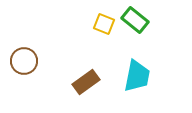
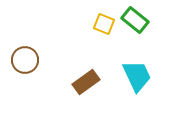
brown circle: moved 1 px right, 1 px up
cyan trapezoid: rotated 36 degrees counterclockwise
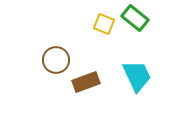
green rectangle: moved 2 px up
brown circle: moved 31 px right
brown rectangle: rotated 16 degrees clockwise
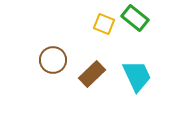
brown circle: moved 3 px left
brown rectangle: moved 6 px right, 8 px up; rotated 24 degrees counterclockwise
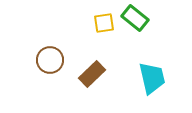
yellow square: moved 1 px up; rotated 30 degrees counterclockwise
brown circle: moved 3 px left
cyan trapezoid: moved 15 px right, 2 px down; rotated 12 degrees clockwise
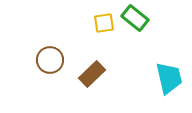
cyan trapezoid: moved 17 px right
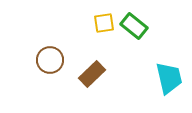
green rectangle: moved 1 px left, 8 px down
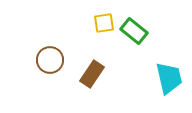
green rectangle: moved 5 px down
brown rectangle: rotated 12 degrees counterclockwise
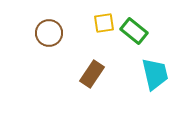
brown circle: moved 1 px left, 27 px up
cyan trapezoid: moved 14 px left, 4 px up
